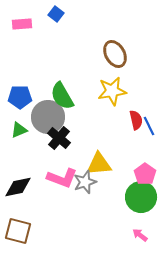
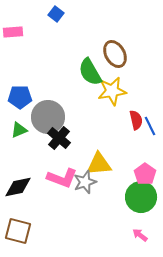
pink rectangle: moved 9 px left, 8 px down
green semicircle: moved 28 px right, 24 px up
blue line: moved 1 px right
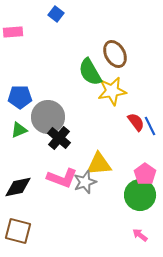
red semicircle: moved 2 px down; rotated 24 degrees counterclockwise
green circle: moved 1 px left, 2 px up
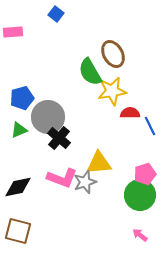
brown ellipse: moved 2 px left
blue pentagon: moved 2 px right, 1 px down; rotated 15 degrees counterclockwise
red semicircle: moved 6 px left, 9 px up; rotated 54 degrees counterclockwise
yellow triangle: moved 1 px up
pink pentagon: rotated 20 degrees clockwise
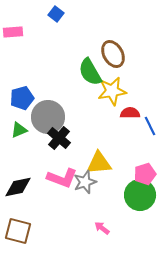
pink arrow: moved 38 px left, 7 px up
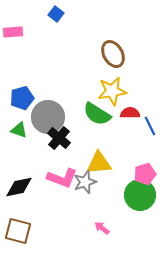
green semicircle: moved 7 px right, 42 px down; rotated 28 degrees counterclockwise
green triangle: rotated 42 degrees clockwise
black diamond: moved 1 px right
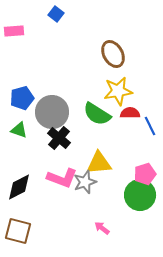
pink rectangle: moved 1 px right, 1 px up
yellow star: moved 6 px right
gray circle: moved 4 px right, 5 px up
black diamond: rotated 16 degrees counterclockwise
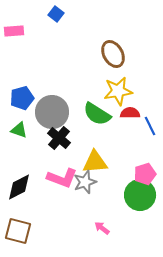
yellow triangle: moved 4 px left, 1 px up
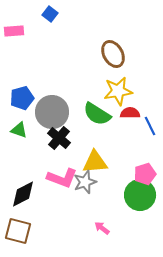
blue square: moved 6 px left
black diamond: moved 4 px right, 7 px down
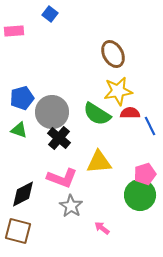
yellow triangle: moved 4 px right
gray star: moved 14 px left, 24 px down; rotated 20 degrees counterclockwise
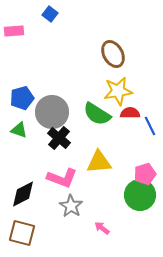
brown square: moved 4 px right, 2 px down
